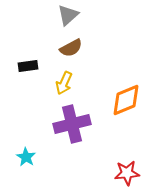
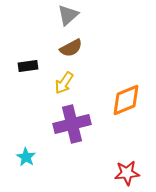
yellow arrow: rotated 10 degrees clockwise
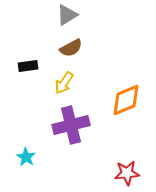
gray triangle: moved 1 px left; rotated 10 degrees clockwise
purple cross: moved 1 px left, 1 px down
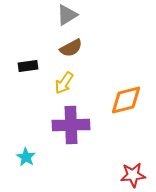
orange diamond: rotated 8 degrees clockwise
purple cross: rotated 12 degrees clockwise
red star: moved 6 px right, 2 px down
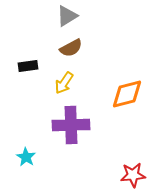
gray triangle: moved 1 px down
orange diamond: moved 1 px right, 6 px up
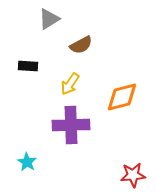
gray triangle: moved 18 px left, 3 px down
brown semicircle: moved 10 px right, 3 px up
black rectangle: rotated 12 degrees clockwise
yellow arrow: moved 6 px right, 1 px down
orange diamond: moved 5 px left, 3 px down
cyan star: moved 1 px right, 5 px down
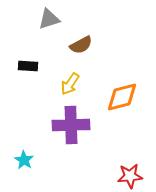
gray triangle: rotated 15 degrees clockwise
cyan star: moved 3 px left, 2 px up
red star: moved 3 px left, 1 px down
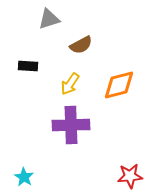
orange diamond: moved 3 px left, 12 px up
cyan star: moved 17 px down
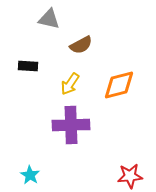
gray triangle: rotated 30 degrees clockwise
cyan star: moved 6 px right, 2 px up
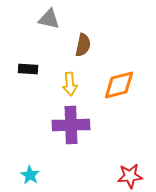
brown semicircle: moved 2 px right; rotated 50 degrees counterclockwise
black rectangle: moved 3 px down
yellow arrow: rotated 40 degrees counterclockwise
